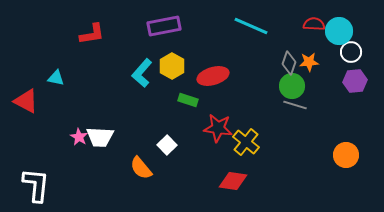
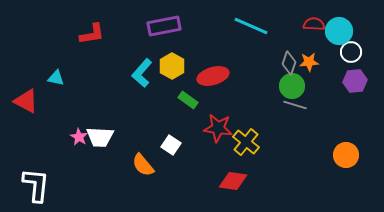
green rectangle: rotated 18 degrees clockwise
white square: moved 4 px right; rotated 12 degrees counterclockwise
orange semicircle: moved 2 px right, 3 px up
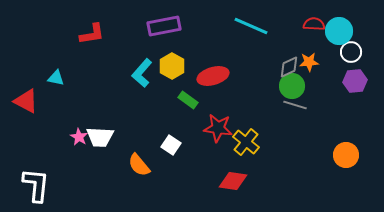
gray diamond: moved 4 px down; rotated 45 degrees clockwise
orange semicircle: moved 4 px left
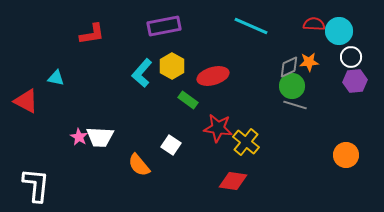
white circle: moved 5 px down
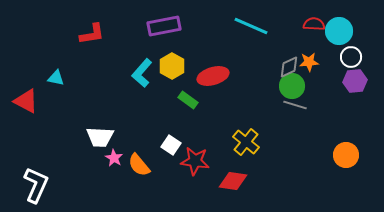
red star: moved 23 px left, 33 px down
pink star: moved 35 px right, 21 px down
white L-shape: rotated 18 degrees clockwise
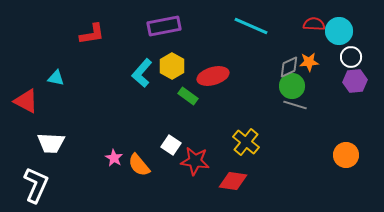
green rectangle: moved 4 px up
white trapezoid: moved 49 px left, 6 px down
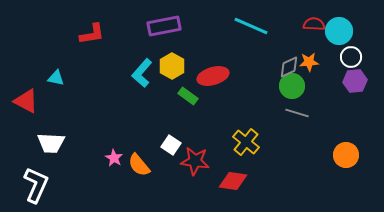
gray line: moved 2 px right, 8 px down
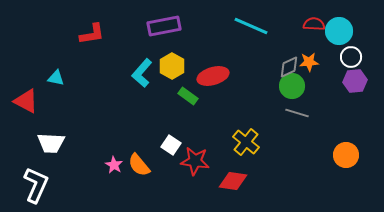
pink star: moved 7 px down
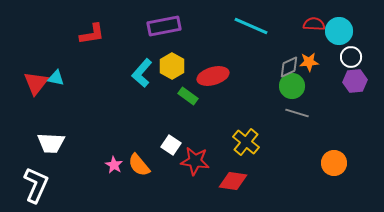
red triangle: moved 10 px right, 18 px up; rotated 40 degrees clockwise
orange circle: moved 12 px left, 8 px down
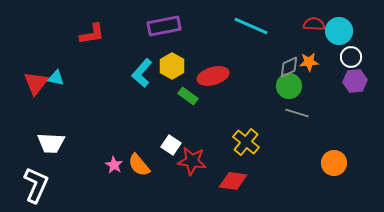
green circle: moved 3 px left
red star: moved 3 px left
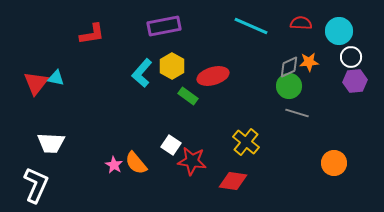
red semicircle: moved 13 px left, 1 px up
orange semicircle: moved 3 px left, 2 px up
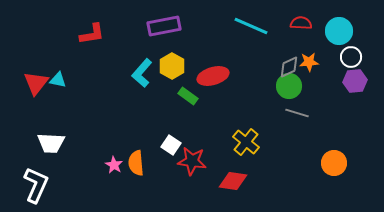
cyan triangle: moved 2 px right, 2 px down
orange semicircle: rotated 35 degrees clockwise
